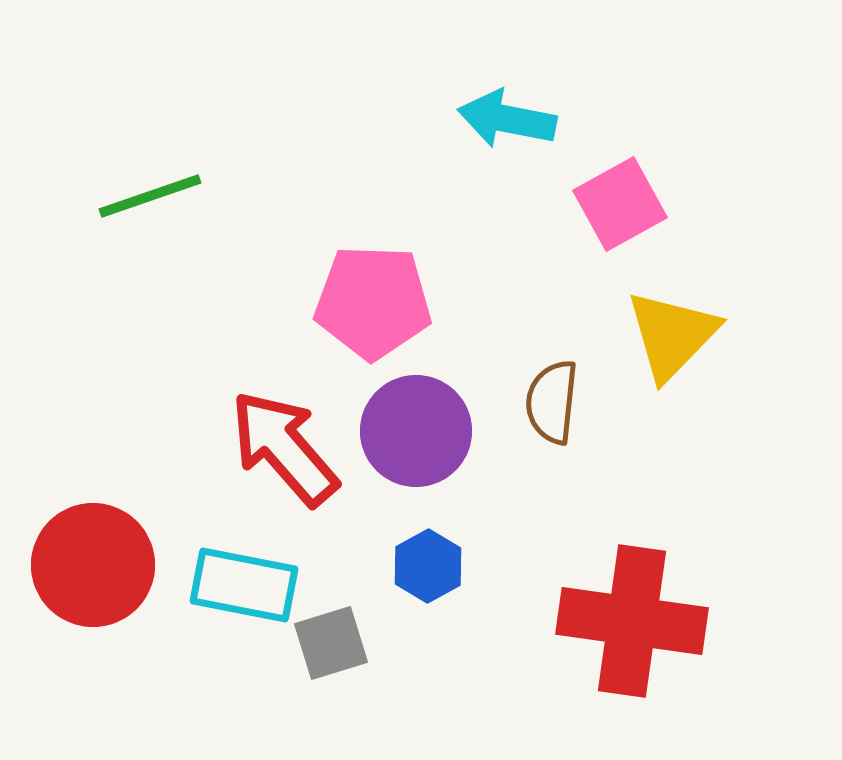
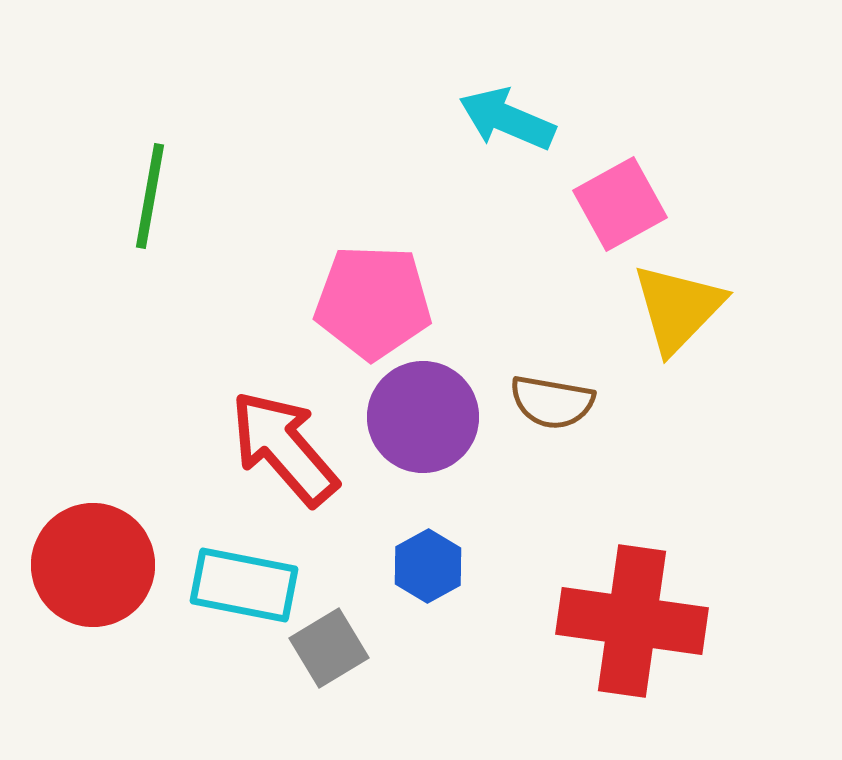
cyan arrow: rotated 12 degrees clockwise
green line: rotated 61 degrees counterclockwise
yellow triangle: moved 6 px right, 27 px up
brown semicircle: rotated 86 degrees counterclockwise
purple circle: moved 7 px right, 14 px up
gray square: moved 2 px left, 5 px down; rotated 14 degrees counterclockwise
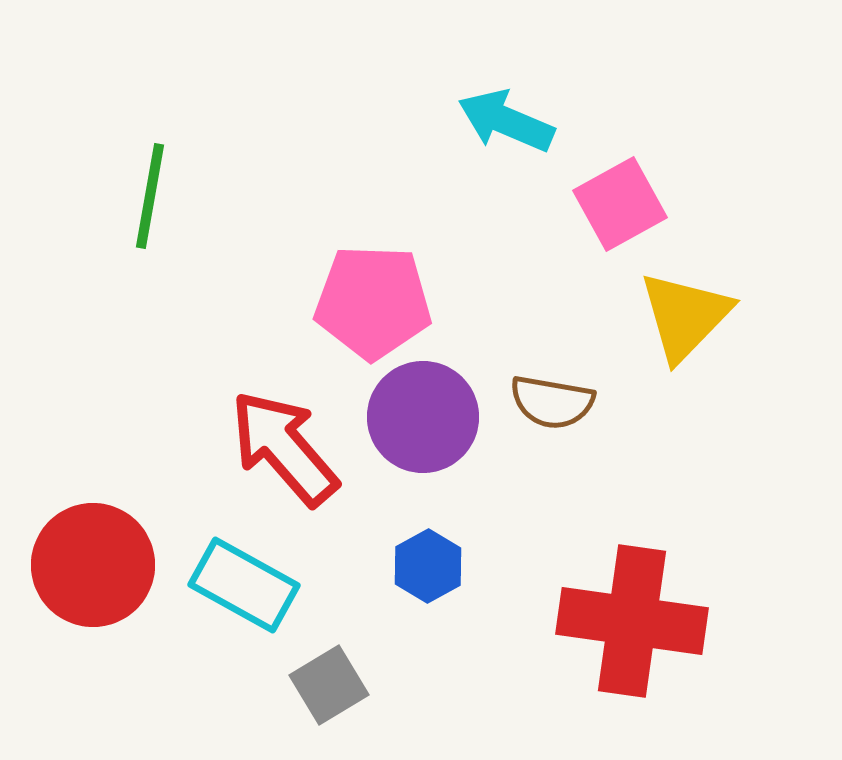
cyan arrow: moved 1 px left, 2 px down
yellow triangle: moved 7 px right, 8 px down
cyan rectangle: rotated 18 degrees clockwise
gray square: moved 37 px down
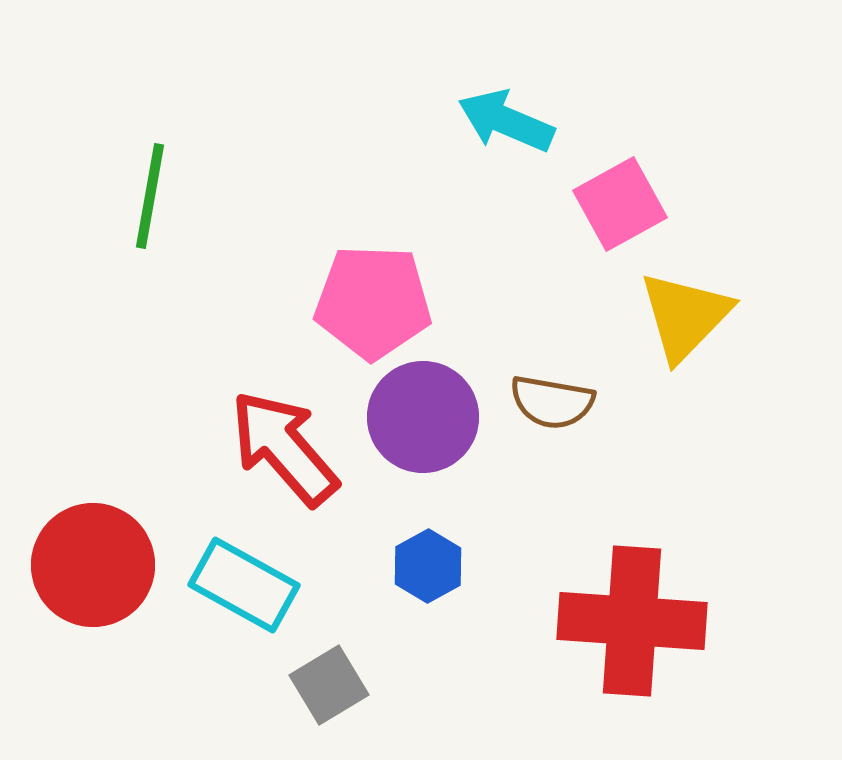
red cross: rotated 4 degrees counterclockwise
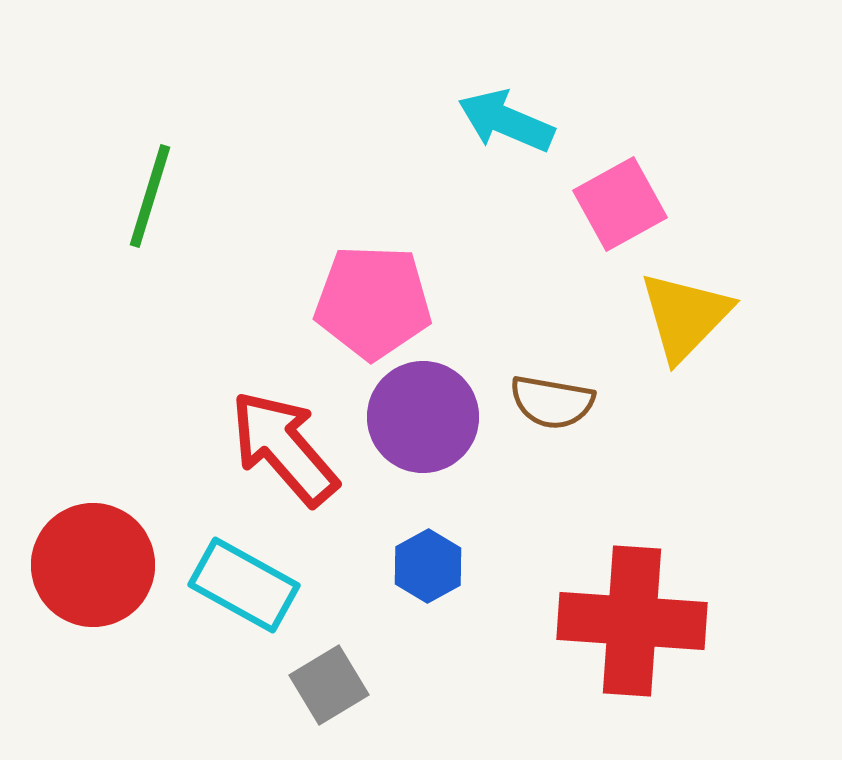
green line: rotated 7 degrees clockwise
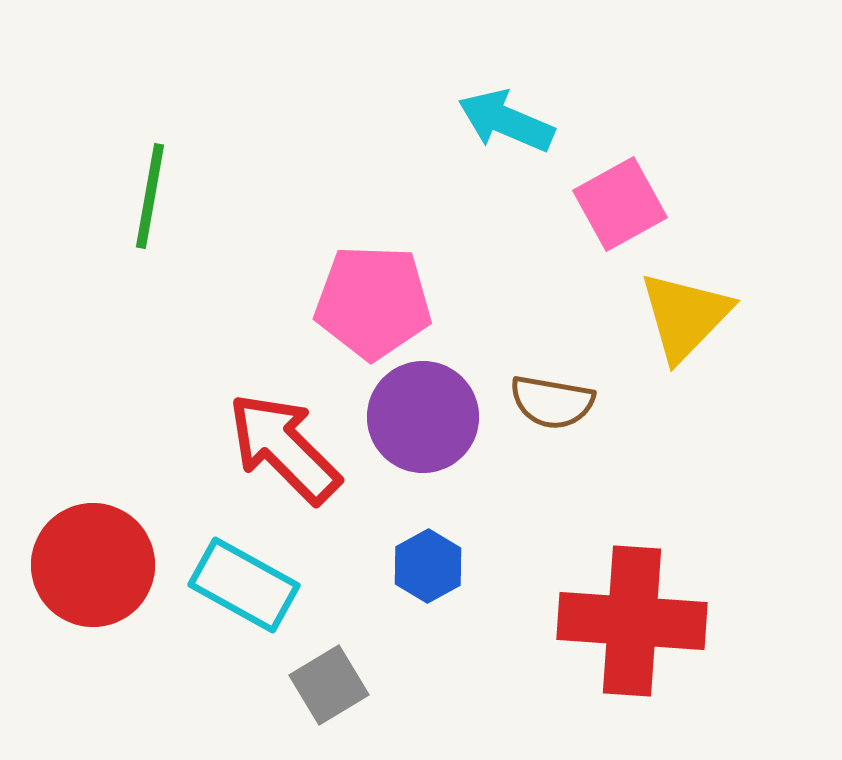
green line: rotated 7 degrees counterclockwise
red arrow: rotated 4 degrees counterclockwise
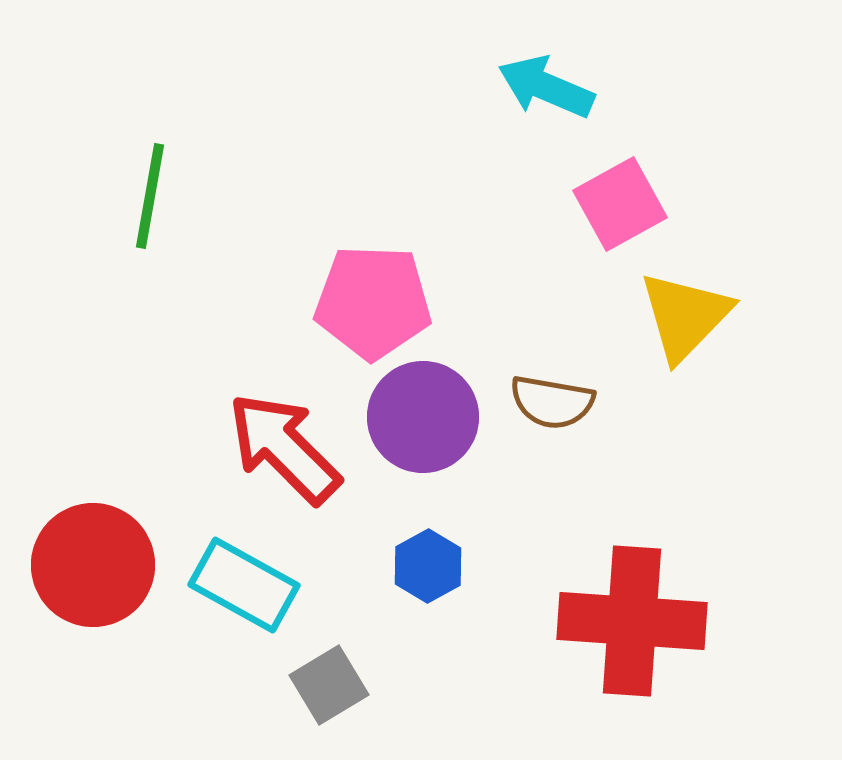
cyan arrow: moved 40 px right, 34 px up
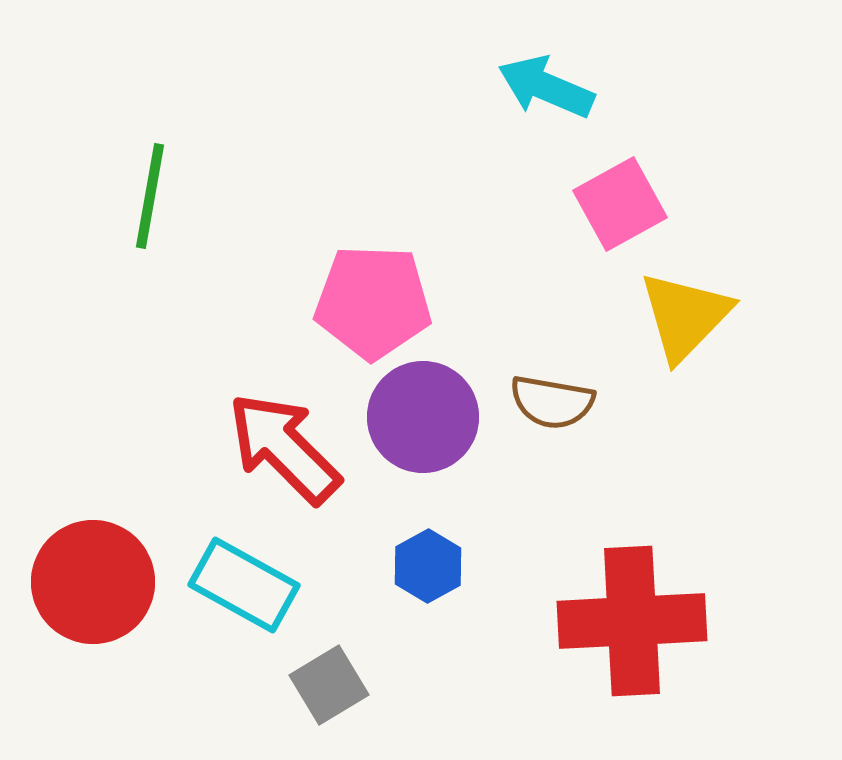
red circle: moved 17 px down
red cross: rotated 7 degrees counterclockwise
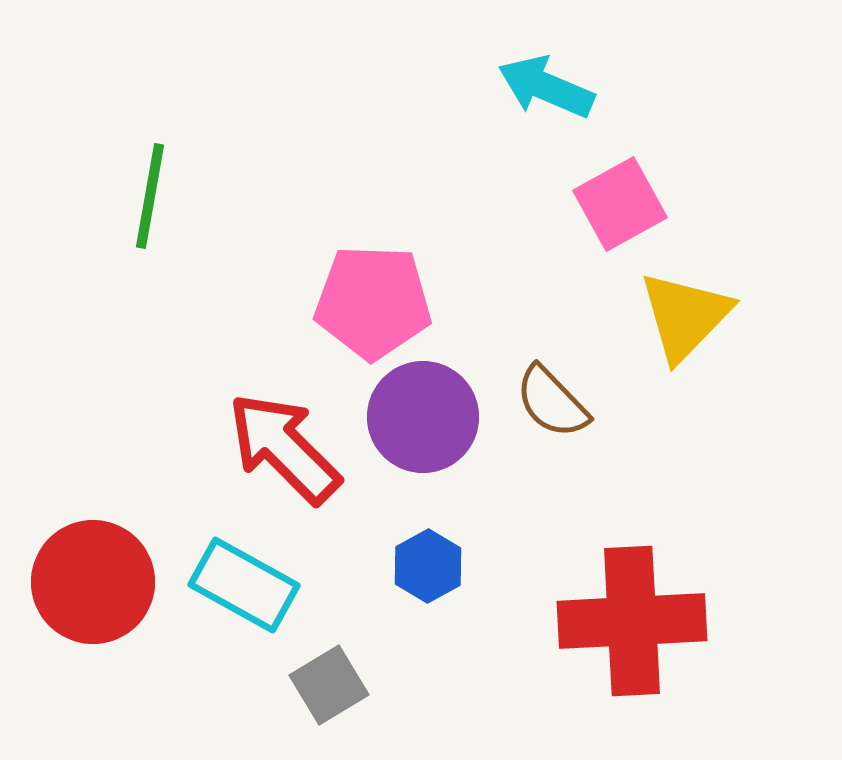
brown semicircle: rotated 36 degrees clockwise
